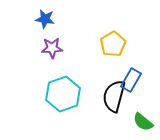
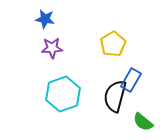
black semicircle: moved 1 px right
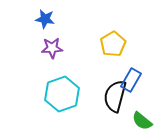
cyan hexagon: moved 1 px left
green semicircle: moved 1 px left, 1 px up
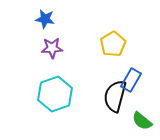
cyan hexagon: moved 7 px left
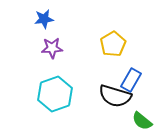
blue star: moved 1 px left; rotated 18 degrees counterclockwise
black semicircle: rotated 88 degrees counterclockwise
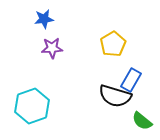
cyan hexagon: moved 23 px left, 12 px down
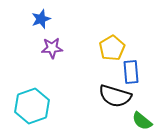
blue star: moved 3 px left; rotated 12 degrees counterclockwise
yellow pentagon: moved 1 px left, 4 px down
blue rectangle: moved 8 px up; rotated 35 degrees counterclockwise
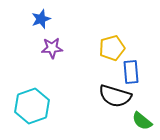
yellow pentagon: rotated 15 degrees clockwise
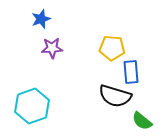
yellow pentagon: rotated 20 degrees clockwise
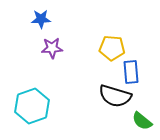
blue star: rotated 18 degrees clockwise
